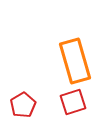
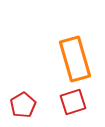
orange rectangle: moved 2 px up
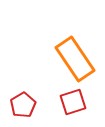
orange rectangle: rotated 18 degrees counterclockwise
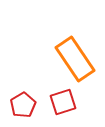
red square: moved 10 px left
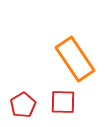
red square: rotated 20 degrees clockwise
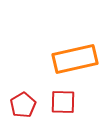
orange rectangle: rotated 69 degrees counterclockwise
